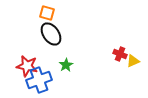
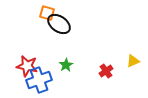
black ellipse: moved 8 px right, 10 px up; rotated 20 degrees counterclockwise
red cross: moved 14 px left, 17 px down; rotated 32 degrees clockwise
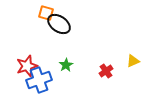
orange square: moved 1 px left
red star: rotated 30 degrees counterclockwise
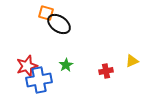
yellow triangle: moved 1 px left
red cross: rotated 24 degrees clockwise
blue cross: rotated 10 degrees clockwise
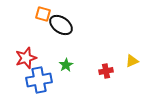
orange square: moved 3 px left, 1 px down
black ellipse: moved 2 px right, 1 px down
red star: moved 1 px left, 8 px up
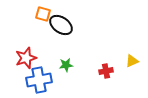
green star: rotated 24 degrees clockwise
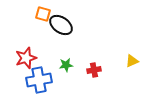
red cross: moved 12 px left, 1 px up
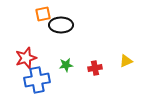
orange square: rotated 28 degrees counterclockwise
black ellipse: rotated 35 degrees counterclockwise
yellow triangle: moved 6 px left
red cross: moved 1 px right, 2 px up
blue cross: moved 2 px left
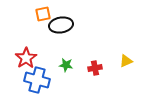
black ellipse: rotated 10 degrees counterclockwise
red star: rotated 15 degrees counterclockwise
green star: rotated 16 degrees clockwise
blue cross: rotated 25 degrees clockwise
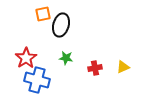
black ellipse: rotated 65 degrees counterclockwise
yellow triangle: moved 3 px left, 6 px down
green star: moved 7 px up
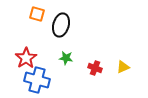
orange square: moved 6 px left; rotated 28 degrees clockwise
red cross: rotated 32 degrees clockwise
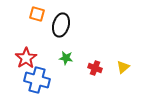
yellow triangle: rotated 16 degrees counterclockwise
